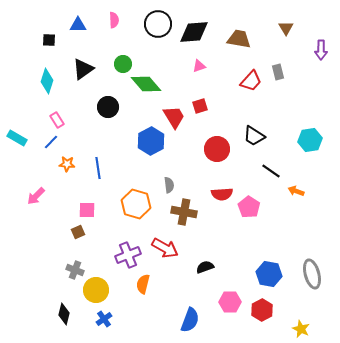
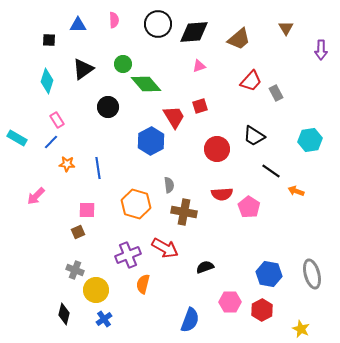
brown trapezoid at (239, 39): rotated 130 degrees clockwise
gray rectangle at (278, 72): moved 2 px left, 21 px down; rotated 14 degrees counterclockwise
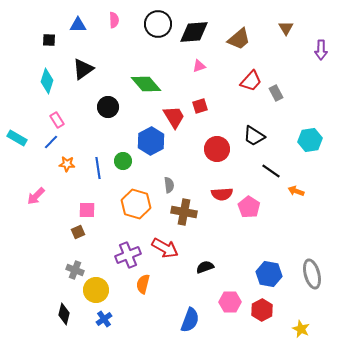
green circle at (123, 64): moved 97 px down
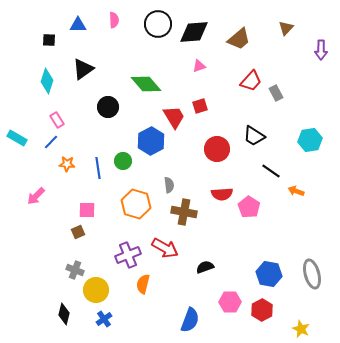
brown triangle at (286, 28): rotated 14 degrees clockwise
